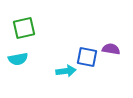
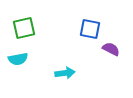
purple semicircle: rotated 18 degrees clockwise
blue square: moved 3 px right, 28 px up
cyan arrow: moved 1 px left, 2 px down
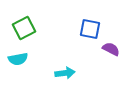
green square: rotated 15 degrees counterclockwise
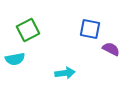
green square: moved 4 px right, 2 px down
cyan semicircle: moved 3 px left
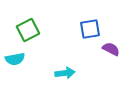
blue square: rotated 20 degrees counterclockwise
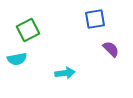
blue square: moved 5 px right, 10 px up
purple semicircle: rotated 18 degrees clockwise
cyan semicircle: moved 2 px right
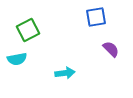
blue square: moved 1 px right, 2 px up
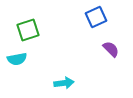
blue square: rotated 15 degrees counterclockwise
green square: rotated 10 degrees clockwise
cyan arrow: moved 1 px left, 10 px down
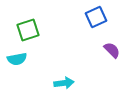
purple semicircle: moved 1 px right, 1 px down
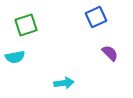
green square: moved 2 px left, 5 px up
purple semicircle: moved 2 px left, 3 px down
cyan semicircle: moved 2 px left, 2 px up
